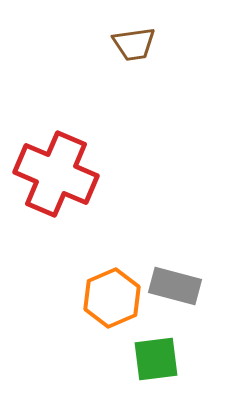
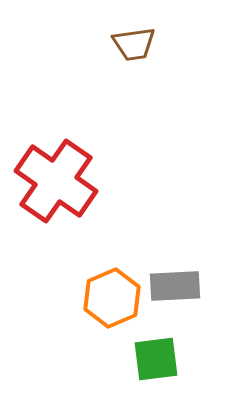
red cross: moved 7 px down; rotated 12 degrees clockwise
gray rectangle: rotated 18 degrees counterclockwise
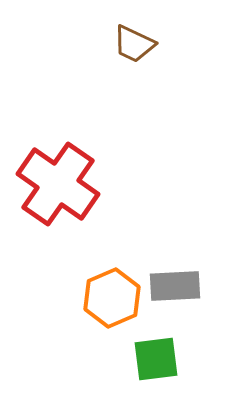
brown trapezoid: rotated 33 degrees clockwise
red cross: moved 2 px right, 3 px down
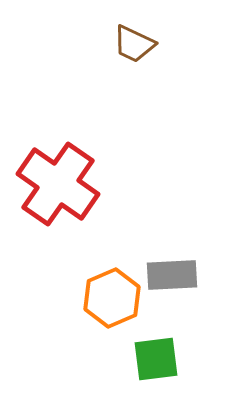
gray rectangle: moved 3 px left, 11 px up
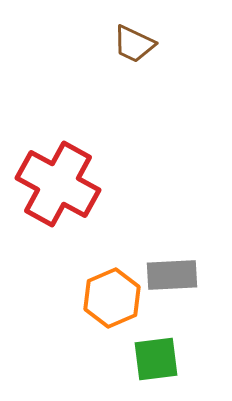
red cross: rotated 6 degrees counterclockwise
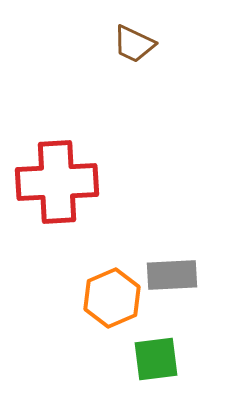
red cross: moved 1 px left, 2 px up; rotated 32 degrees counterclockwise
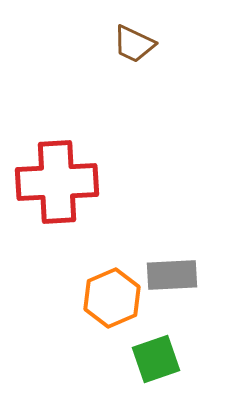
green square: rotated 12 degrees counterclockwise
